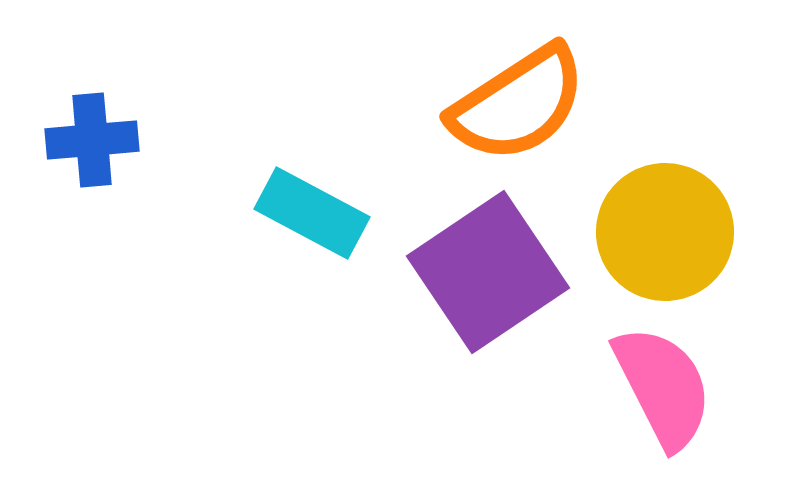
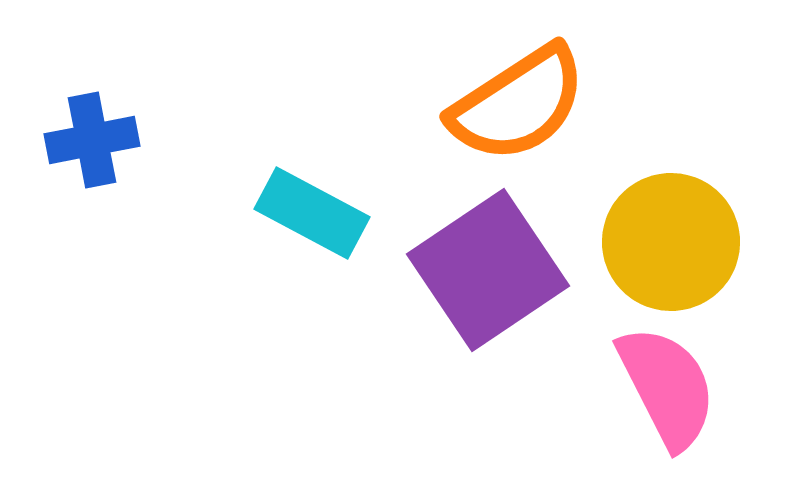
blue cross: rotated 6 degrees counterclockwise
yellow circle: moved 6 px right, 10 px down
purple square: moved 2 px up
pink semicircle: moved 4 px right
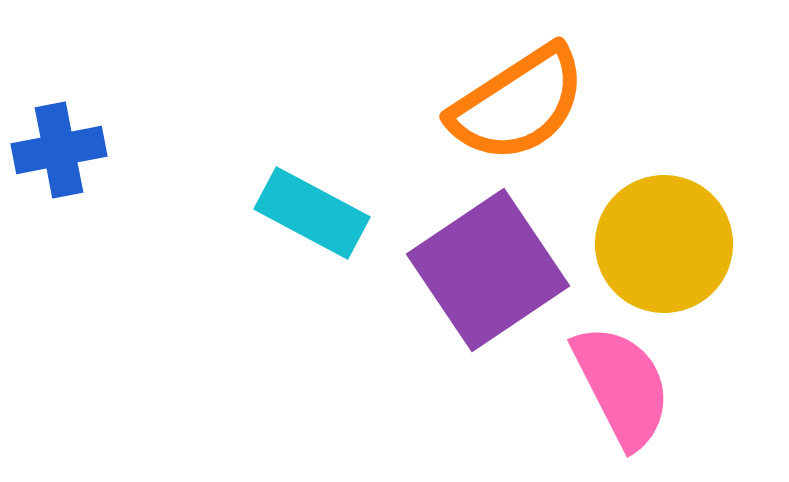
blue cross: moved 33 px left, 10 px down
yellow circle: moved 7 px left, 2 px down
pink semicircle: moved 45 px left, 1 px up
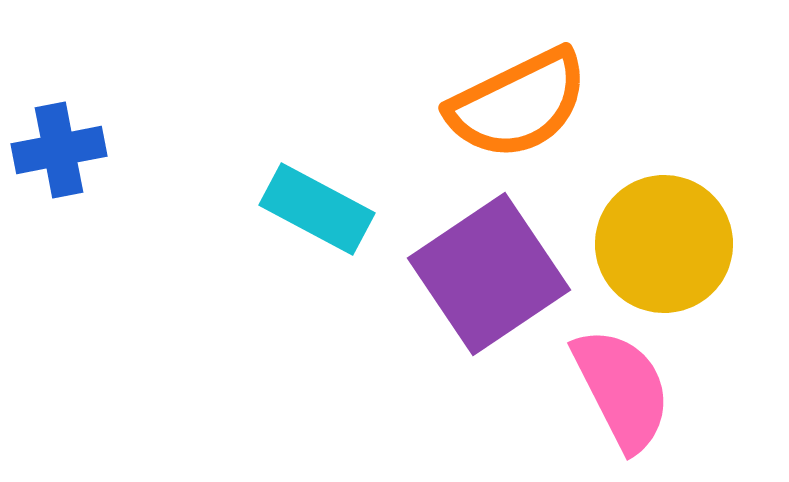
orange semicircle: rotated 7 degrees clockwise
cyan rectangle: moved 5 px right, 4 px up
purple square: moved 1 px right, 4 px down
pink semicircle: moved 3 px down
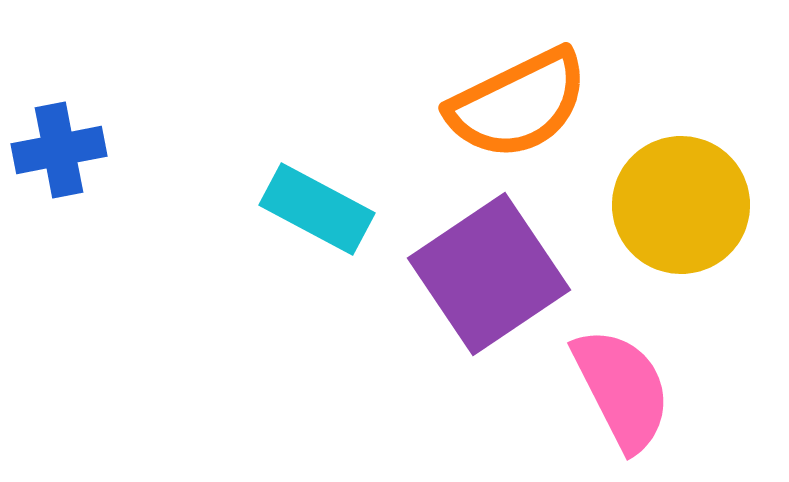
yellow circle: moved 17 px right, 39 px up
